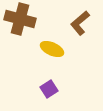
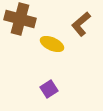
brown L-shape: moved 1 px right, 1 px down
yellow ellipse: moved 5 px up
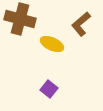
purple square: rotated 18 degrees counterclockwise
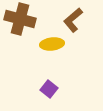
brown L-shape: moved 8 px left, 4 px up
yellow ellipse: rotated 30 degrees counterclockwise
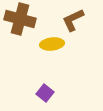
brown L-shape: rotated 15 degrees clockwise
purple square: moved 4 px left, 4 px down
